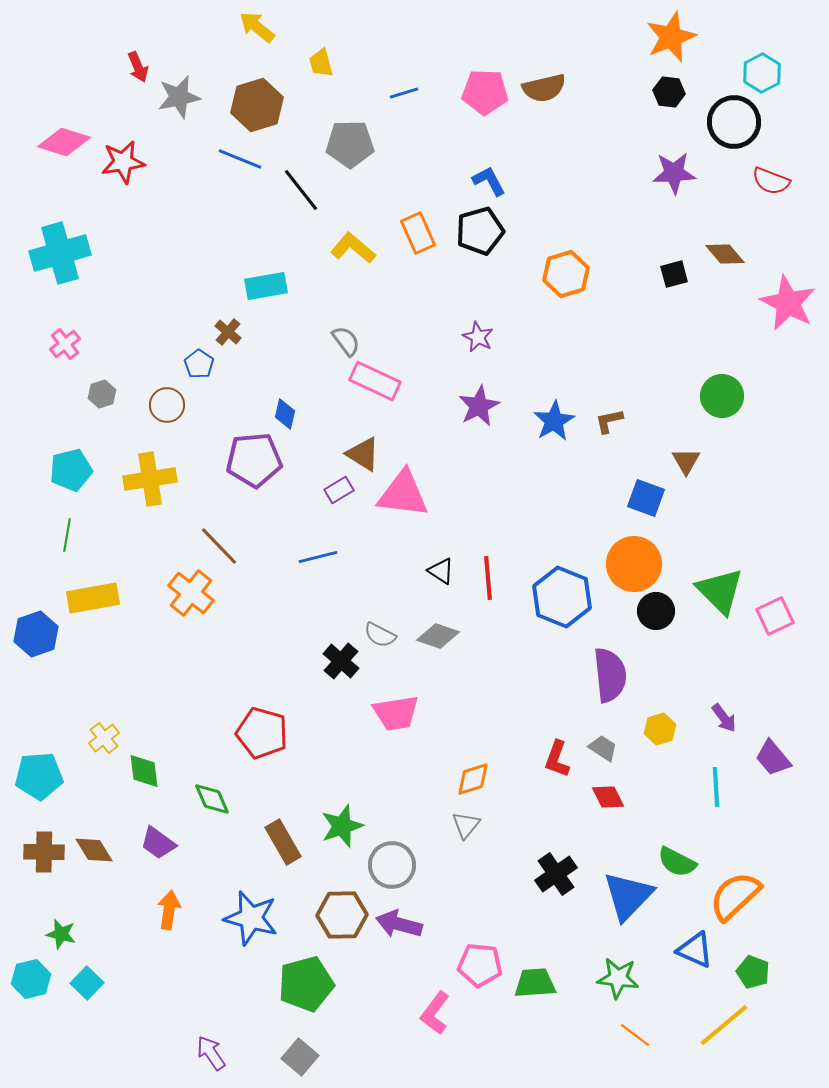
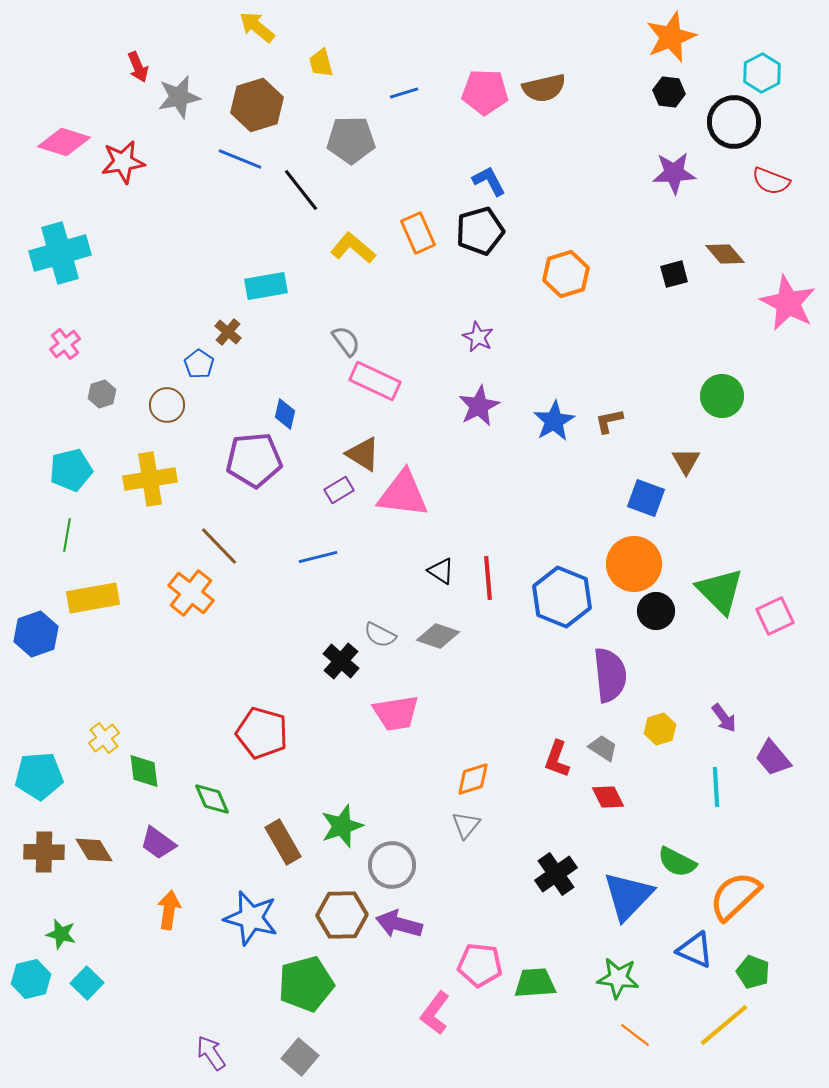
gray pentagon at (350, 144): moved 1 px right, 4 px up
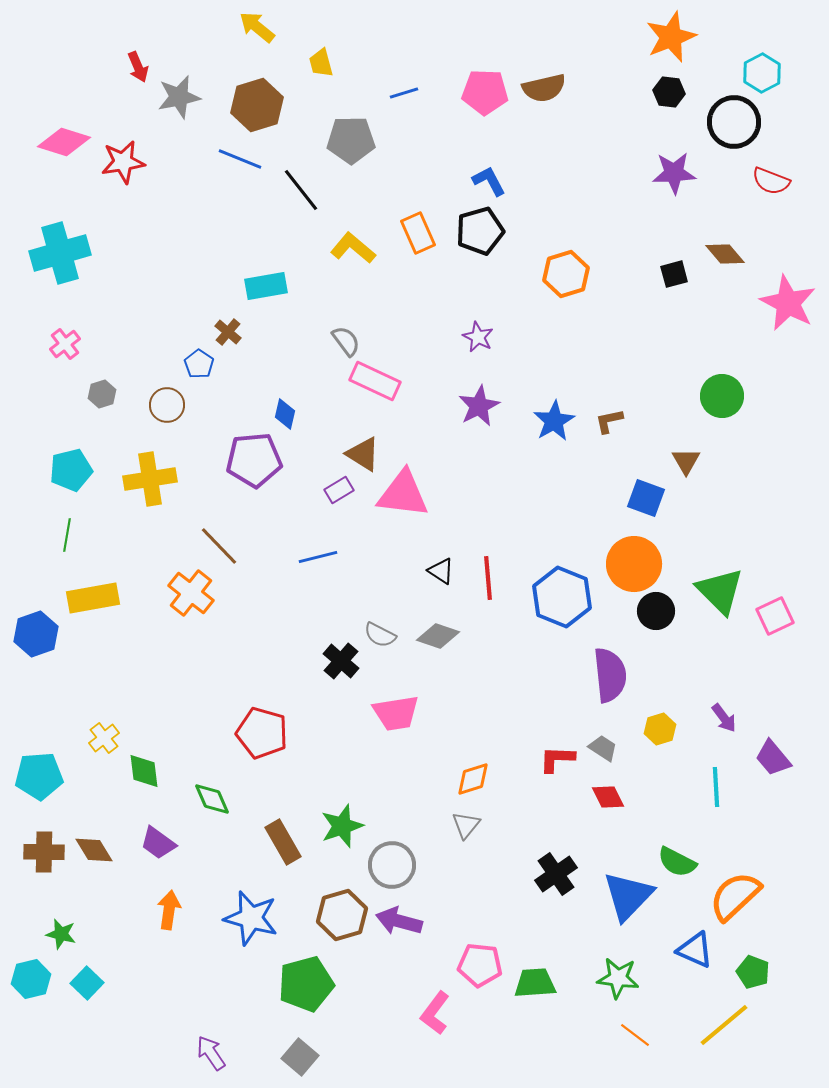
red L-shape at (557, 759): rotated 72 degrees clockwise
brown hexagon at (342, 915): rotated 15 degrees counterclockwise
purple arrow at (399, 924): moved 3 px up
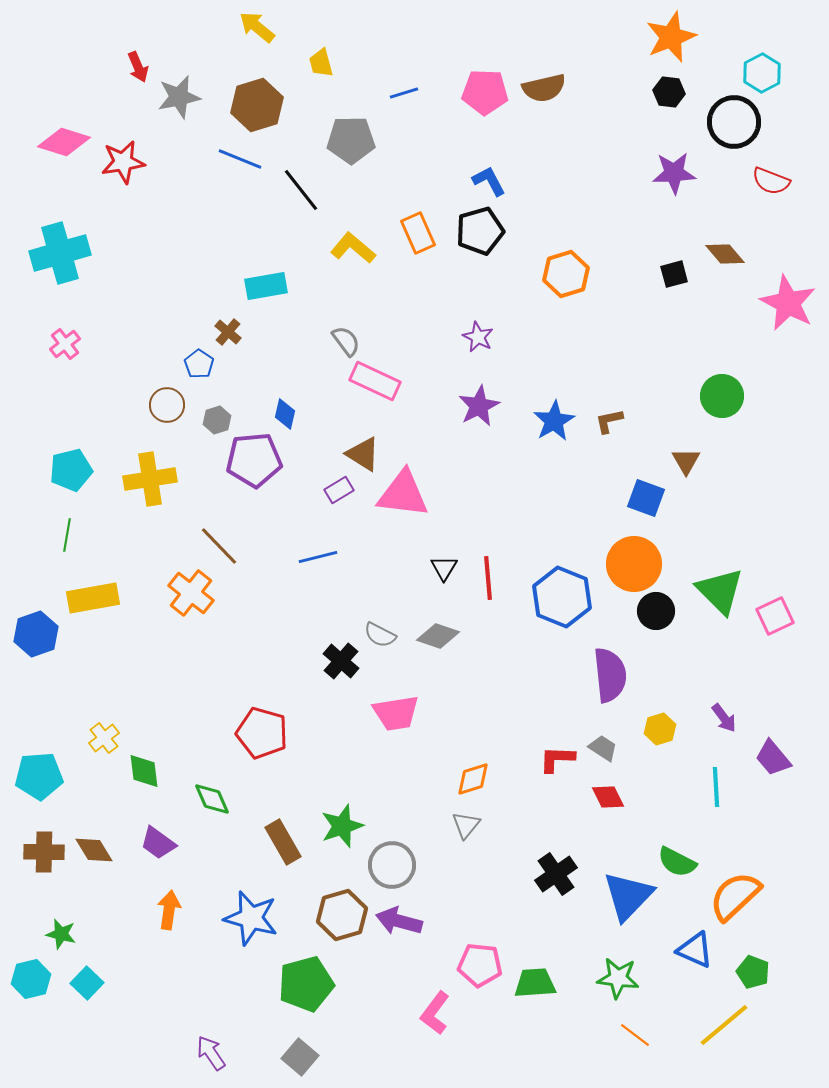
gray hexagon at (102, 394): moved 115 px right, 26 px down
black triangle at (441, 571): moved 3 px right, 3 px up; rotated 28 degrees clockwise
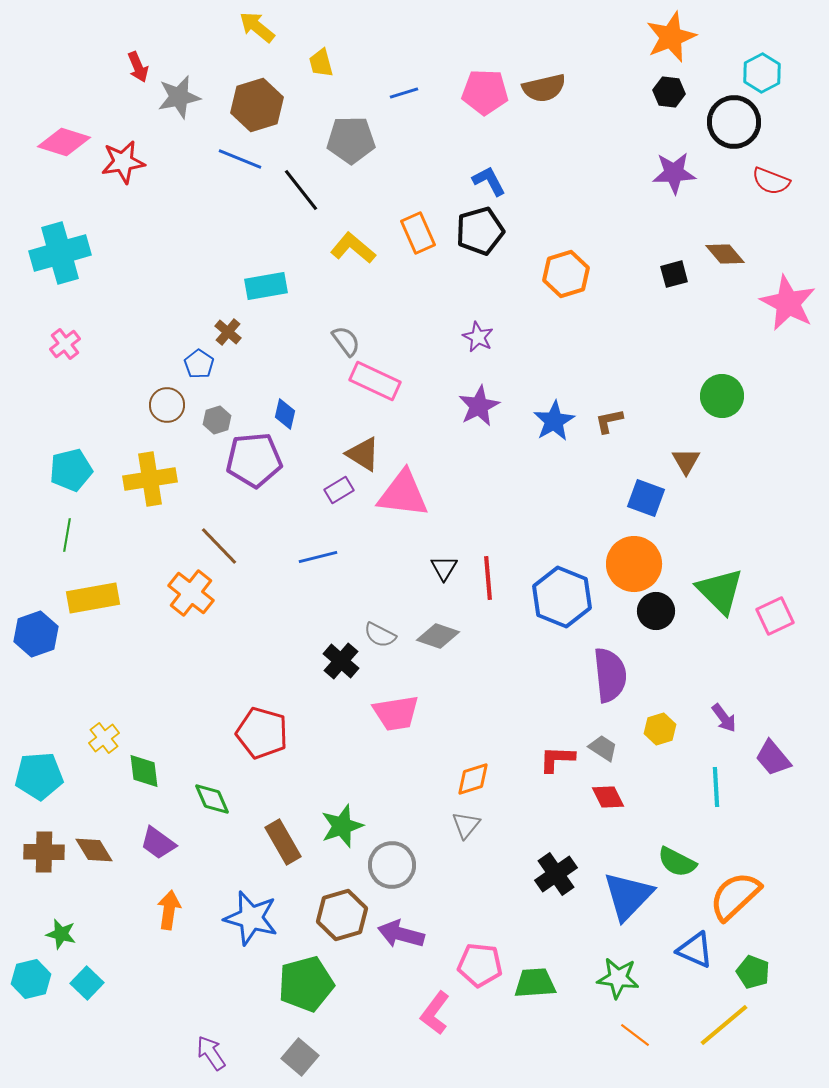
purple arrow at (399, 921): moved 2 px right, 13 px down
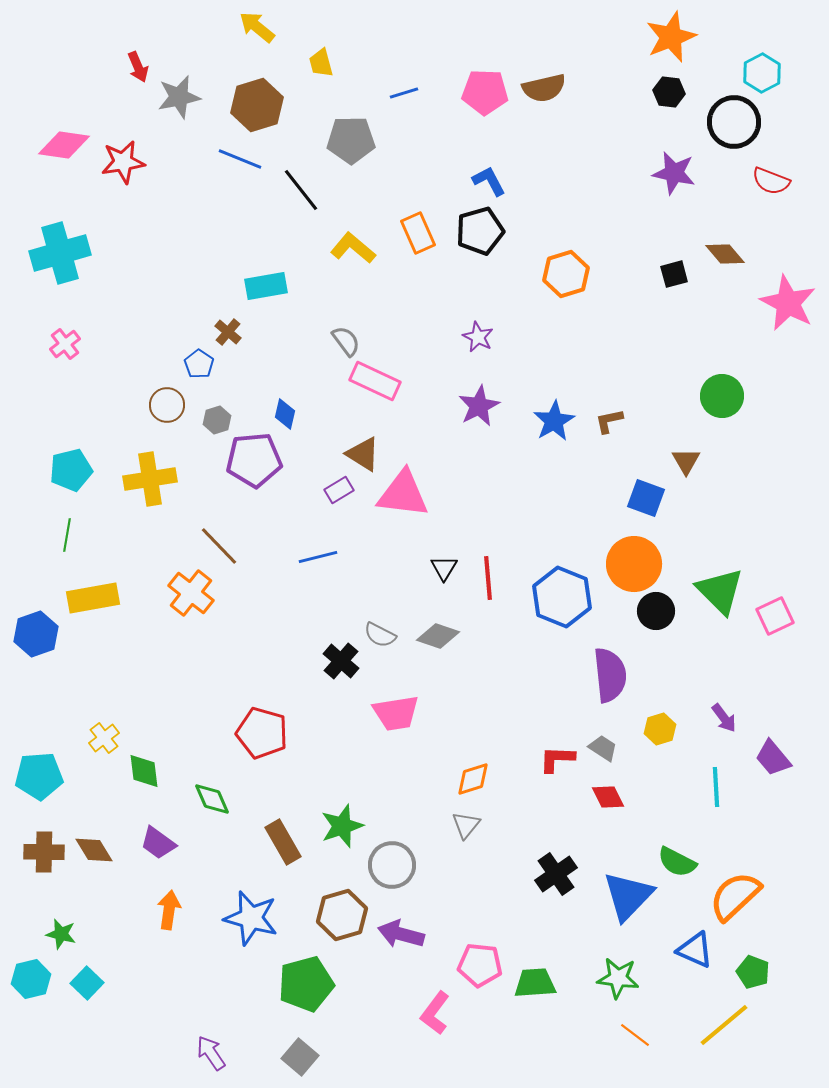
pink diamond at (64, 142): moved 3 px down; rotated 9 degrees counterclockwise
purple star at (674, 173): rotated 15 degrees clockwise
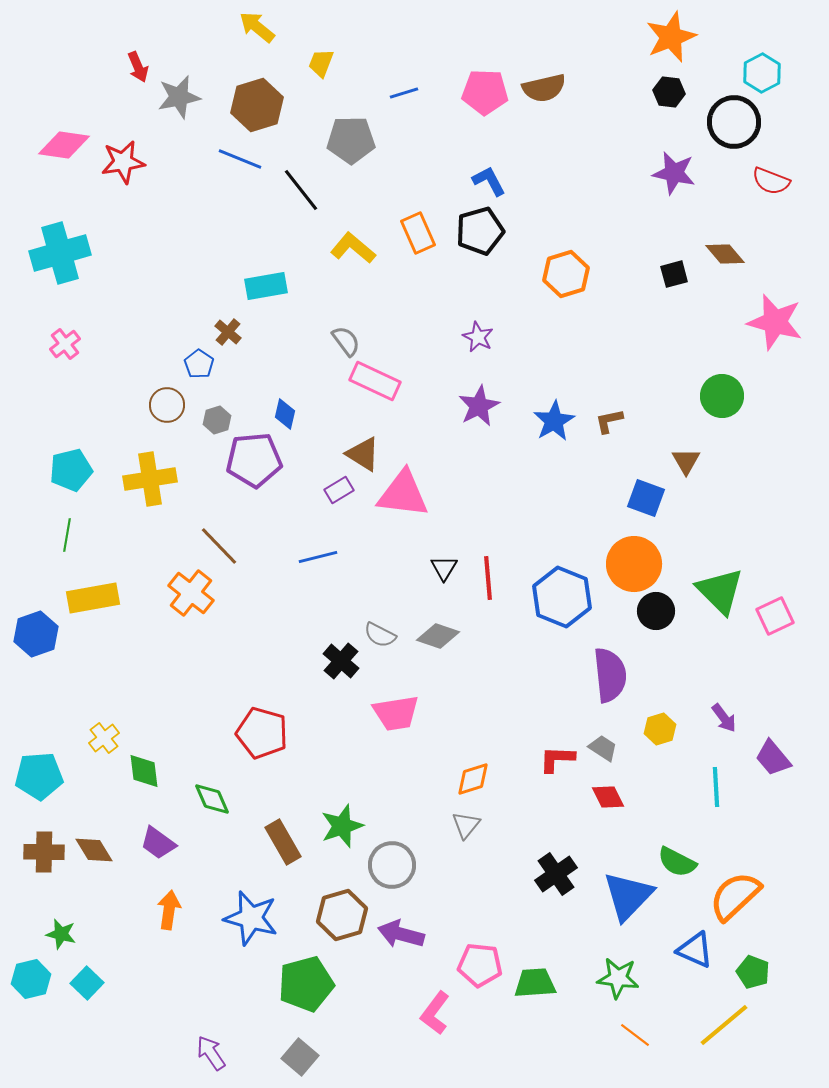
yellow trapezoid at (321, 63): rotated 36 degrees clockwise
pink star at (788, 303): moved 13 px left, 19 px down; rotated 12 degrees counterclockwise
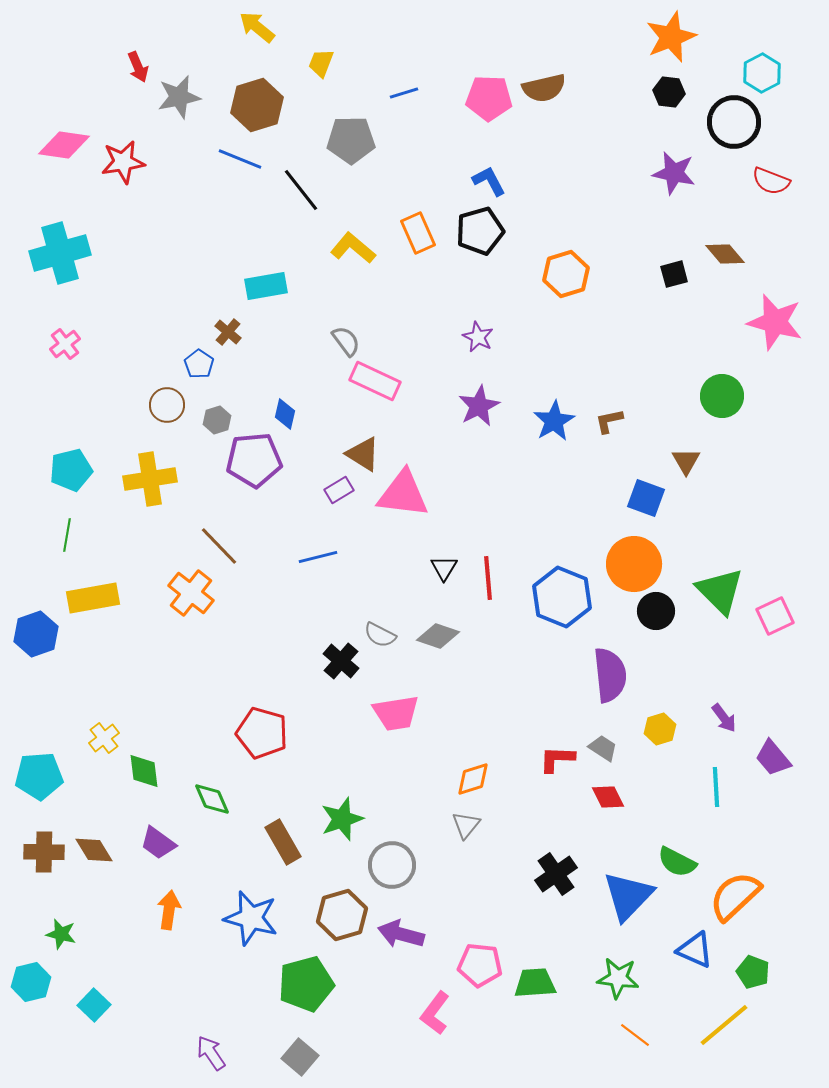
pink pentagon at (485, 92): moved 4 px right, 6 px down
green star at (342, 826): moved 7 px up
cyan hexagon at (31, 979): moved 3 px down
cyan square at (87, 983): moved 7 px right, 22 px down
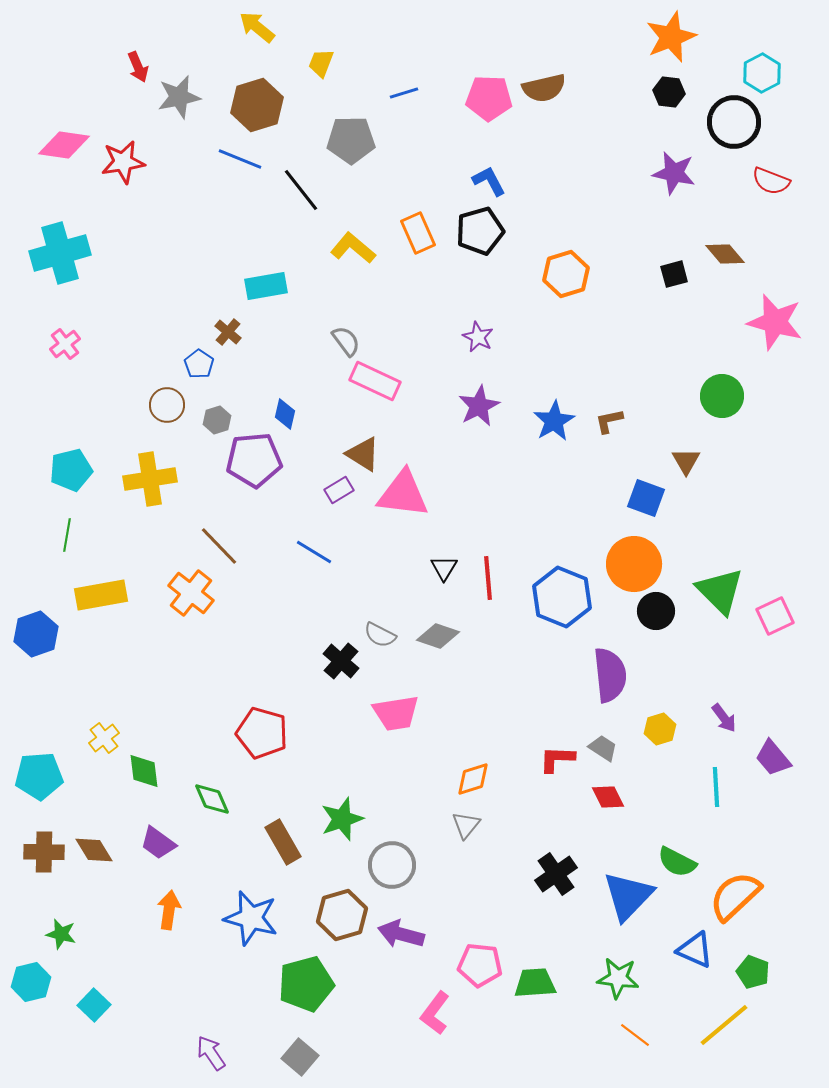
blue line at (318, 557): moved 4 px left, 5 px up; rotated 45 degrees clockwise
yellow rectangle at (93, 598): moved 8 px right, 3 px up
